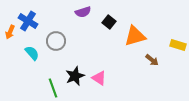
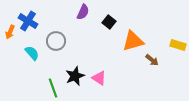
purple semicircle: rotated 49 degrees counterclockwise
orange triangle: moved 2 px left, 5 px down
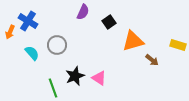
black square: rotated 16 degrees clockwise
gray circle: moved 1 px right, 4 px down
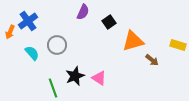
blue cross: rotated 24 degrees clockwise
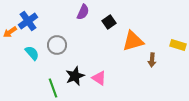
orange arrow: rotated 32 degrees clockwise
brown arrow: rotated 56 degrees clockwise
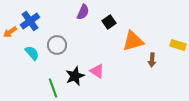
blue cross: moved 2 px right
pink triangle: moved 2 px left, 7 px up
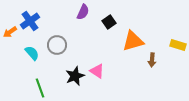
green line: moved 13 px left
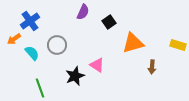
orange arrow: moved 4 px right, 7 px down
orange triangle: moved 2 px down
brown arrow: moved 7 px down
pink triangle: moved 6 px up
